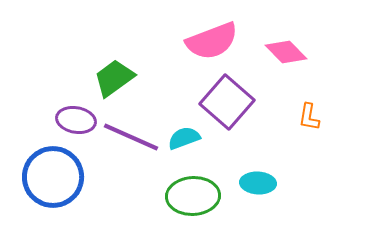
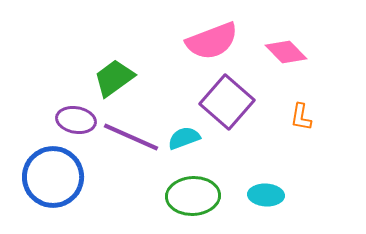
orange L-shape: moved 8 px left
cyan ellipse: moved 8 px right, 12 px down
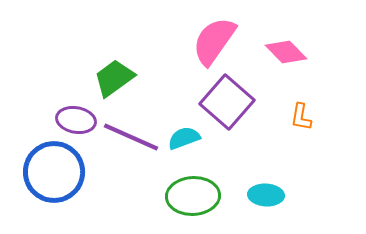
pink semicircle: moved 2 px right; rotated 146 degrees clockwise
blue circle: moved 1 px right, 5 px up
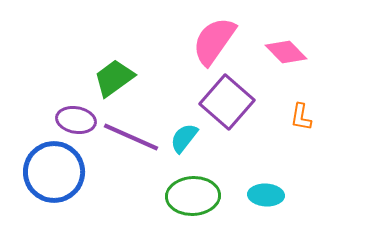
cyan semicircle: rotated 32 degrees counterclockwise
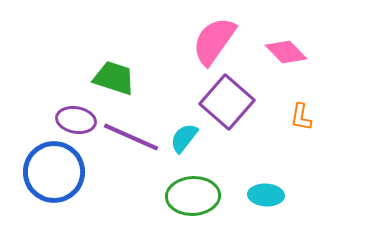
green trapezoid: rotated 54 degrees clockwise
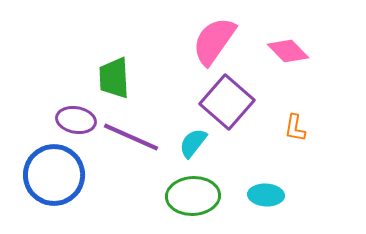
pink diamond: moved 2 px right, 1 px up
green trapezoid: rotated 111 degrees counterclockwise
orange L-shape: moved 6 px left, 11 px down
cyan semicircle: moved 9 px right, 5 px down
blue circle: moved 3 px down
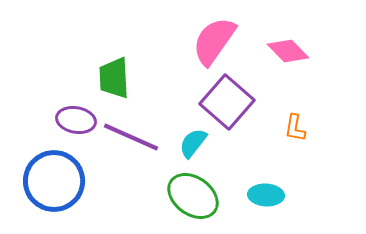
blue circle: moved 6 px down
green ellipse: rotated 39 degrees clockwise
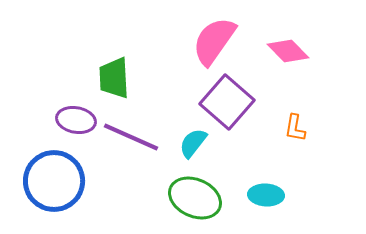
green ellipse: moved 2 px right, 2 px down; rotated 12 degrees counterclockwise
